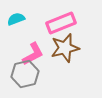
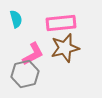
cyan semicircle: rotated 96 degrees clockwise
pink rectangle: rotated 16 degrees clockwise
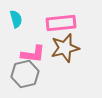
pink L-shape: rotated 35 degrees clockwise
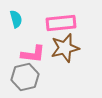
gray hexagon: moved 3 px down
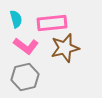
pink rectangle: moved 9 px left
pink L-shape: moved 7 px left, 8 px up; rotated 30 degrees clockwise
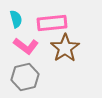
brown star: rotated 20 degrees counterclockwise
